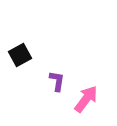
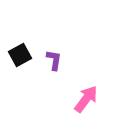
purple L-shape: moved 3 px left, 21 px up
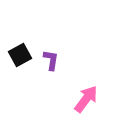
purple L-shape: moved 3 px left
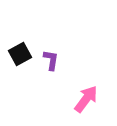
black square: moved 1 px up
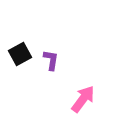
pink arrow: moved 3 px left
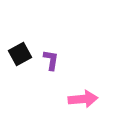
pink arrow: rotated 48 degrees clockwise
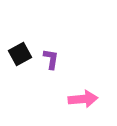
purple L-shape: moved 1 px up
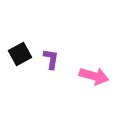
pink arrow: moved 11 px right, 23 px up; rotated 20 degrees clockwise
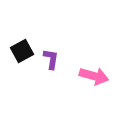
black square: moved 2 px right, 3 px up
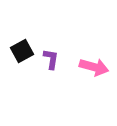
pink arrow: moved 9 px up
